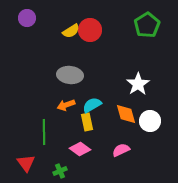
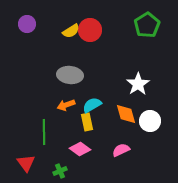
purple circle: moved 6 px down
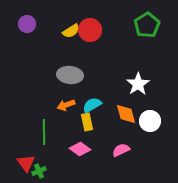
green cross: moved 21 px left
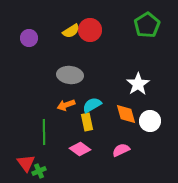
purple circle: moved 2 px right, 14 px down
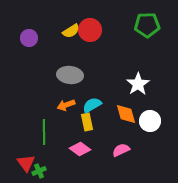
green pentagon: rotated 30 degrees clockwise
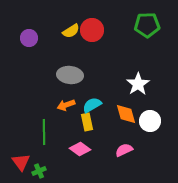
red circle: moved 2 px right
pink semicircle: moved 3 px right
red triangle: moved 5 px left, 1 px up
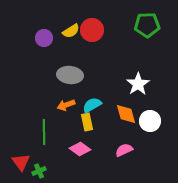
purple circle: moved 15 px right
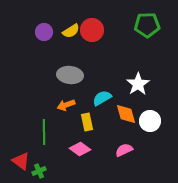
purple circle: moved 6 px up
cyan semicircle: moved 10 px right, 7 px up
red triangle: moved 1 px up; rotated 18 degrees counterclockwise
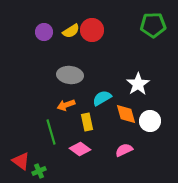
green pentagon: moved 6 px right
green line: moved 7 px right; rotated 15 degrees counterclockwise
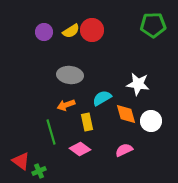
white star: rotated 30 degrees counterclockwise
white circle: moved 1 px right
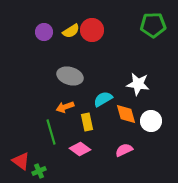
gray ellipse: moved 1 px down; rotated 10 degrees clockwise
cyan semicircle: moved 1 px right, 1 px down
orange arrow: moved 1 px left, 2 px down
